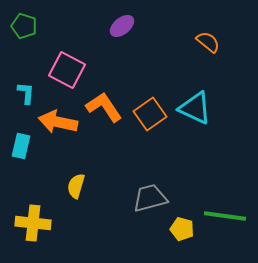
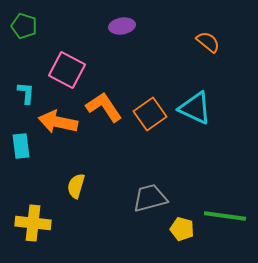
purple ellipse: rotated 30 degrees clockwise
cyan rectangle: rotated 20 degrees counterclockwise
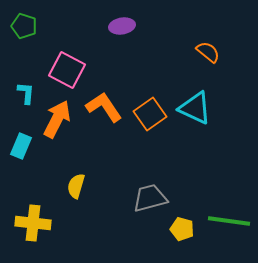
orange semicircle: moved 10 px down
orange arrow: moved 1 px left, 3 px up; rotated 105 degrees clockwise
cyan rectangle: rotated 30 degrees clockwise
green line: moved 4 px right, 5 px down
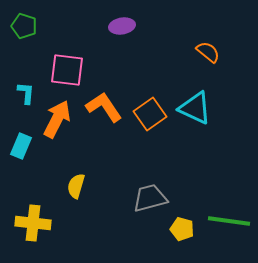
pink square: rotated 21 degrees counterclockwise
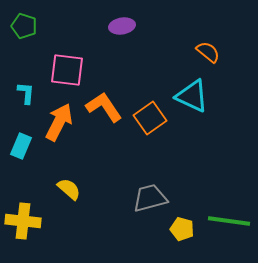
cyan triangle: moved 3 px left, 12 px up
orange square: moved 4 px down
orange arrow: moved 2 px right, 3 px down
yellow semicircle: moved 7 px left, 3 px down; rotated 115 degrees clockwise
yellow cross: moved 10 px left, 2 px up
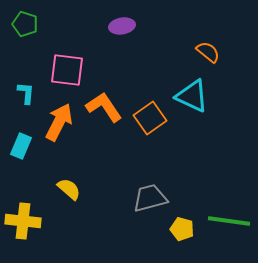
green pentagon: moved 1 px right, 2 px up
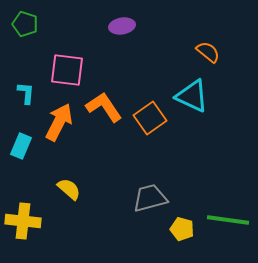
green line: moved 1 px left, 1 px up
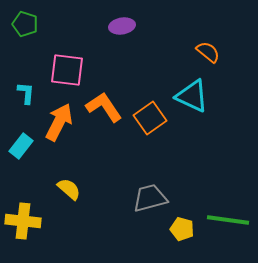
cyan rectangle: rotated 15 degrees clockwise
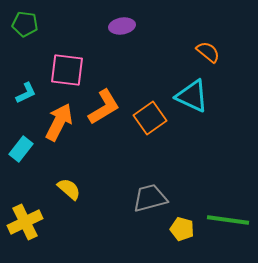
green pentagon: rotated 10 degrees counterclockwise
cyan L-shape: rotated 60 degrees clockwise
orange L-shape: rotated 93 degrees clockwise
cyan rectangle: moved 3 px down
yellow cross: moved 2 px right, 1 px down; rotated 32 degrees counterclockwise
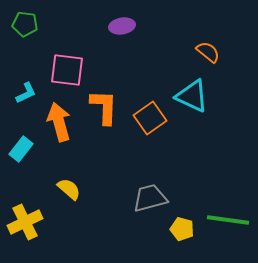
orange L-shape: rotated 57 degrees counterclockwise
orange arrow: rotated 42 degrees counterclockwise
